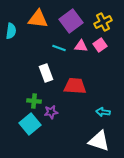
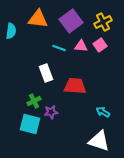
green cross: rotated 32 degrees counterclockwise
cyan arrow: rotated 24 degrees clockwise
cyan square: rotated 35 degrees counterclockwise
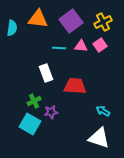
cyan semicircle: moved 1 px right, 3 px up
cyan line: rotated 16 degrees counterclockwise
cyan arrow: moved 1 px up
cyan square: rotated 15 degrees clockwise
white triangle: moved 3 px up
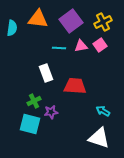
pink triangle: rotated 16 degrees counterclockwise
cyan square: rotated 15 degrees counterclockwise
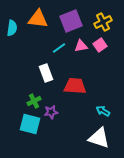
purple square: rotated 15 degrees clockwise
cyan line: rotated 40 degrees counterclockwise
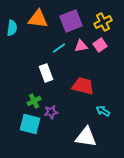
red trapezoid: moved 8 px right; rotated 10 degrees clockwise
white triangle: moved 13 px left, 1 px up; rotated 10 degrees counterclockwise
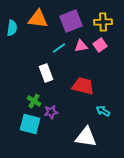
yellow cross: rotated 24 degrees clockwise
green cross: rotated 32 degrees counterclockwise
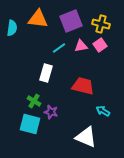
yellow cross: moved 2 px left, 2 px down; rotated 18 degrees clockwise
white rectangle: rotated 36 degrees clockwise
purple star: rotated 24 degrees clockwise
white triangle: rotated 15 degrees clockwise
